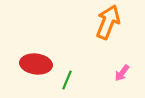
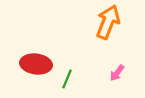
pink arrow: moved 5 px left
green line: moved 1 px up
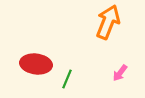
pink arrow: moved 3 px right
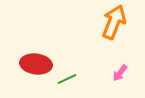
orange arrow: moved 6 px right
green line: rotated 42 degrees clockwise
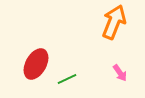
red ellipse: rotated 68 degrees counterclockwise
pink arrow: rotated 72 degrees counterclockwise
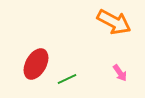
orange arrow: rotated 96 degrees clockwise
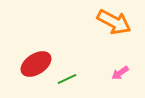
red ellipse: rotated 28 degrees clockwise
pink arrow: rotated 90 degrees clockwise
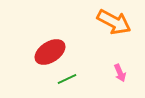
red ellipse: moved 14 px right, 12 px up
pink arrow: rotated 78 degrees counterclockwise
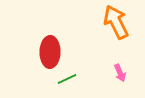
orange arrow: moved 2 px right; rotated 144 degrees counterclockwise
red ellipse: rotated 56 degrees counterclockwise
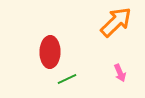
orange arrow: rotated 72 degrees clockwise
